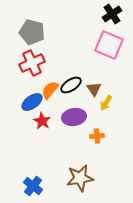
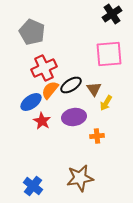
gray pentagon: rotated 10 degrees clockwise
pink square: moved 9 px down; rotated 28 degrees counterclockwise
red cross: moved 12 px right, 5 px down
blue ellipse: moved 1 px left
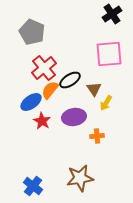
red cross: rotated 15 degrees counterclockwise
black ellipse: moved 1 px left, 5 px up
